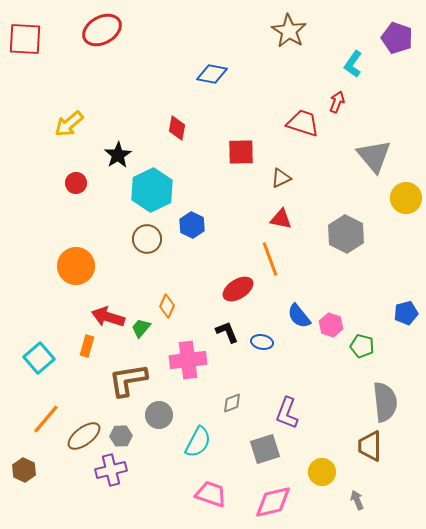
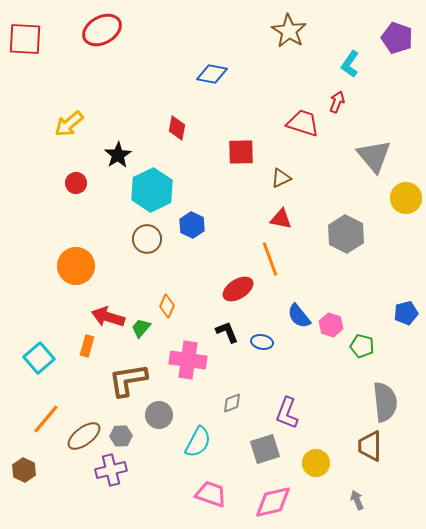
cyan L-shape at (353, 64): moved 3 px left
pink cross at (188, 360): rotated 15 degrees clockwise
yellow circle at (322, 472): moved 6 px left, 9 px up
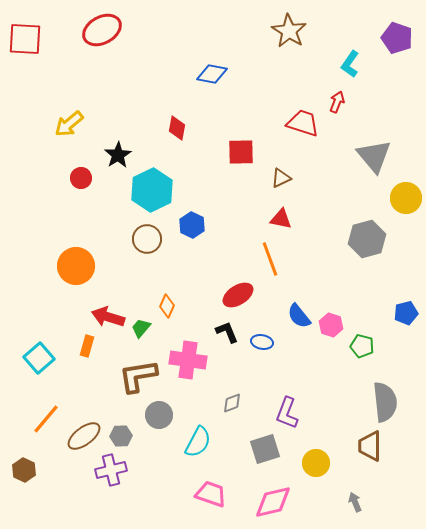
red circle at (76, 183): moved 5 px right, 5 px up
gray hexagon at (346, 234): moved 21 px right, 5 px down; rotated 18 degrees clockwise
red ellipse at (238, 289): moved 6 px down
brown L-shape at (128, 380): moved 10 px right, 4 px up
gray arrow at (357, 500): moved 2 px left, 2 px down
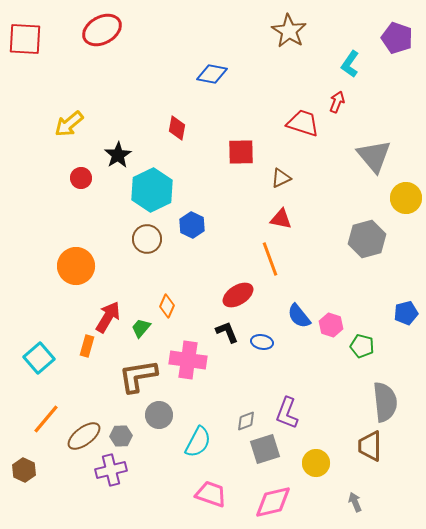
red arrow at (108, 317): rotated 104 degrees clockwise
gray diamond at (232, 403): moved 14 px right, 18 px down
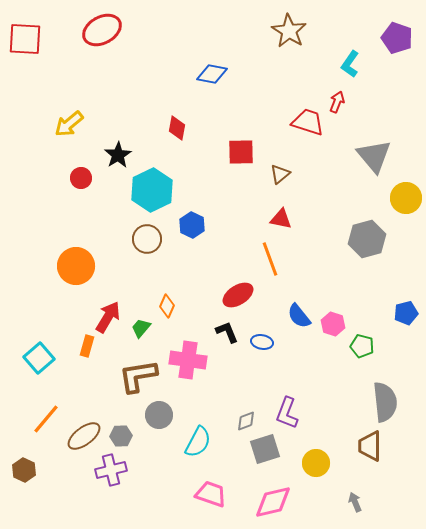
red trapezoid at (303, 123): moved 5 px right, 1 px up
brown triangle at (281, 178): moved 1 px left, 4 px up; rotated 15 degrees counterclockwise
pink hexagon at (331, 325): moved 2 px right, 1 px up
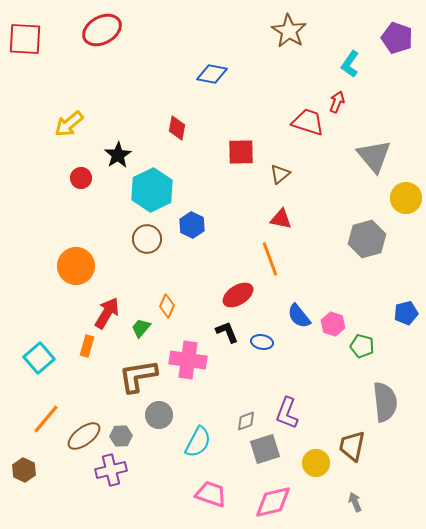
red arrow at (108, 317): moved 1 px left, 4 px up
brown trapezoid at (370, 446): moved 18 px left; rotated 12 degrees clockwise
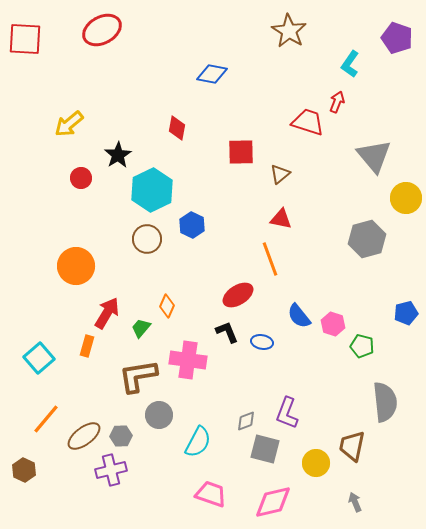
gray square at (265, 449): rotated 32 degrees clockwise
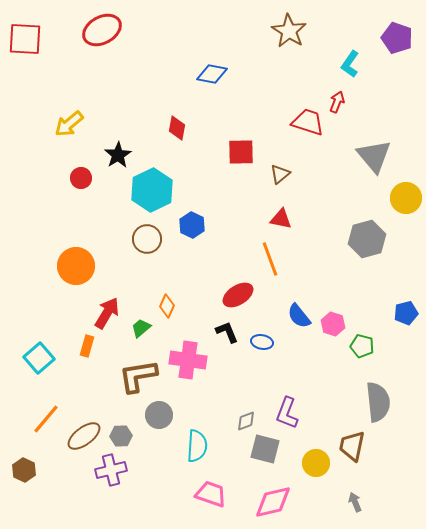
green trapezoid at (141, 328): rotated 10 degrees clockwise
gray semicircle at (385, 402): moved 7 px left
cyan semicircle at (198, 442): moved 1 px left, 4 px down; rotated 24 degrees counterclockwise
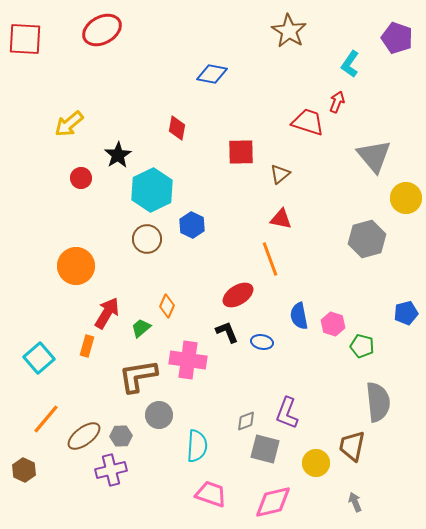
blue semicircle at (299, 316): rotated 28 degrees clockwise
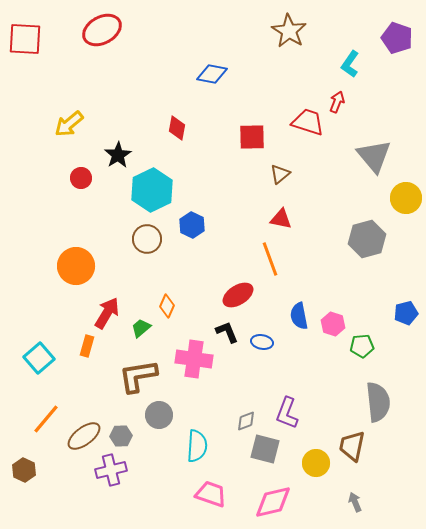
red square at (241, 152): moved 11 px right, 15 px up
green pentagon at (362, 346): rotated 20 degrees counterclockwise
pink cross at (188, 360): moved 6 px right, 1 px up
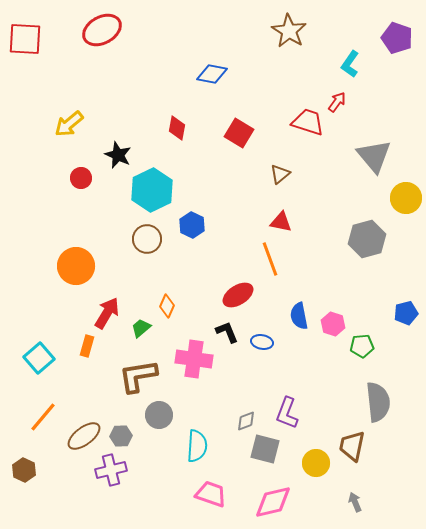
red arrow at (337, 102): rotated 15 degrees clockwise
red square at (252, 137): moved 13 px left, 4 px up; rotated 32 degrees clockwise
black star at (118, 155): rotated 16 degrees counterclockwise
red triangle at (281, 219): moved 3 px down
orange line at (46, 419): moved 3 px left, 2 px up
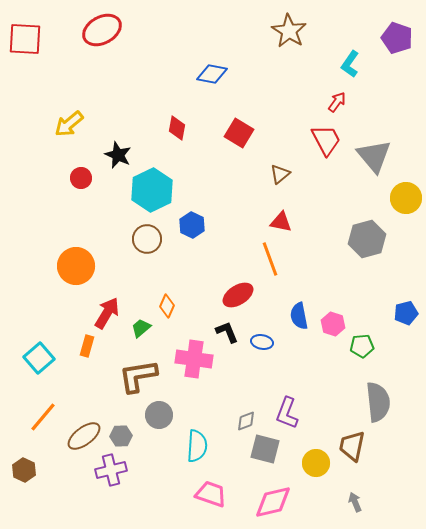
red trapezoid at (308, 122): moved 18 px right, 18 px down; rotated 44 degrees clockwise
